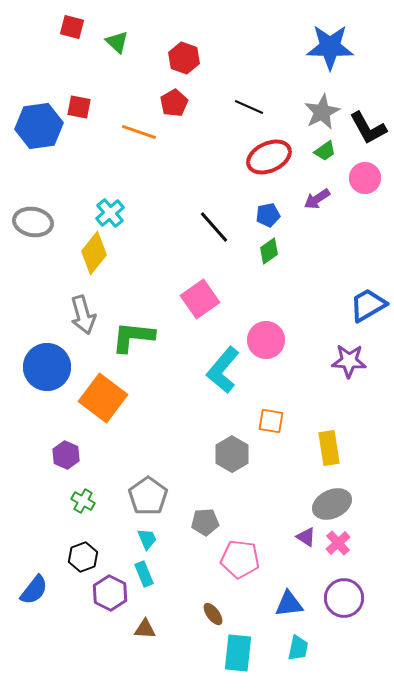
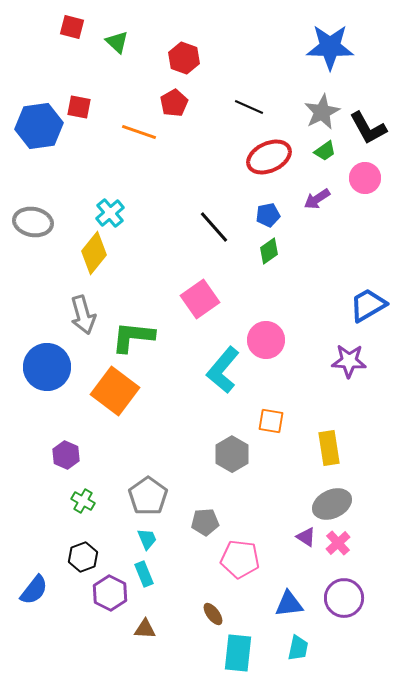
orange square at (103, 398): moved 12 px right, 7 px up
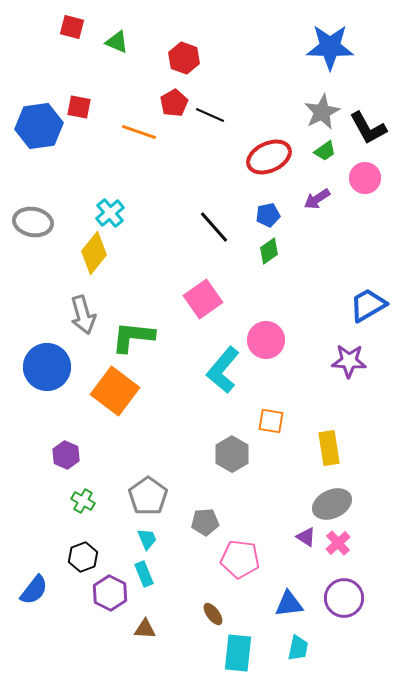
green triangle at (117, 42): rotated 20 degrees counterclockwise
black line at (249, 107): moved 39 px left, 8 px down
pink square at (200, 299): moved 3 px right
